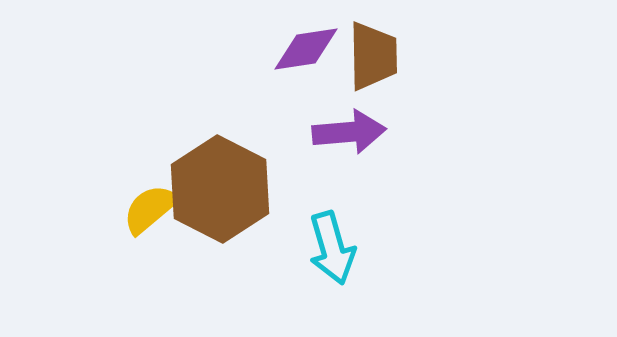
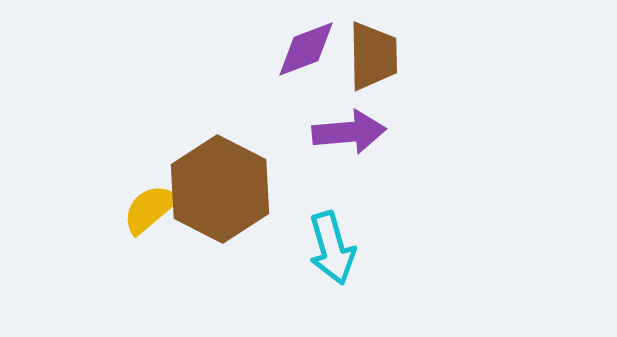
purple diamond: rotated 12 degrees counterclockwise
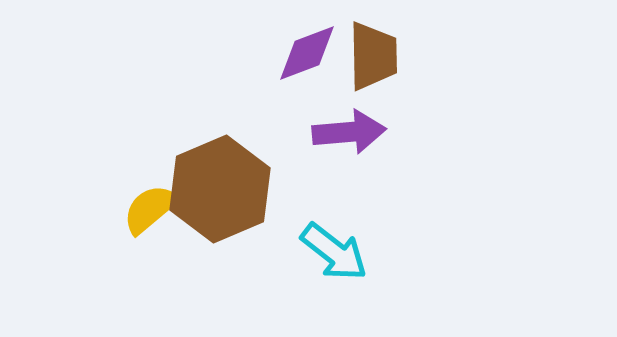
purple diamond: moved 1 px right, 4 px down
brown hexagon: rotated 10 degrees clockwise
cyan arrow: moved 2 px right, 4 px down; rotated 36 degrees counterclockwise
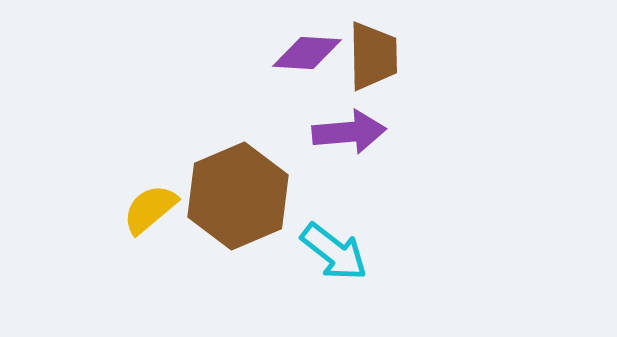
purple diamond: rotated 24 degrees clockwise
brown hexagon: moved 18 px right, 7 px down
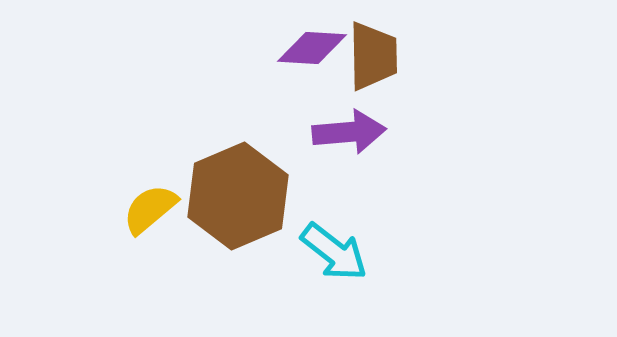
purple diamond: moved 5 px right, 5 px up
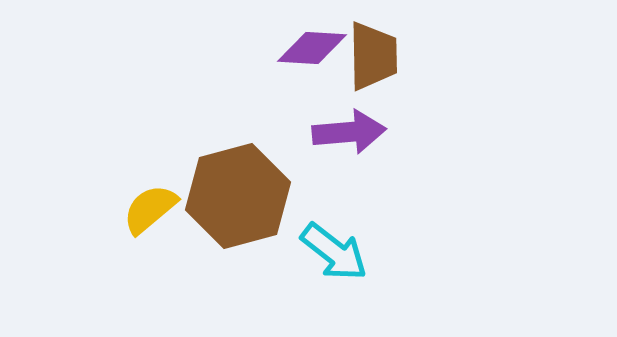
brown hexagon: rotated 8 degrees clockwise
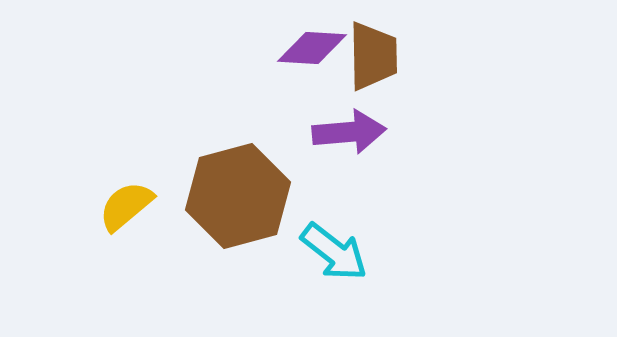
yellow semicircle: moved 24 px left, 3 px up
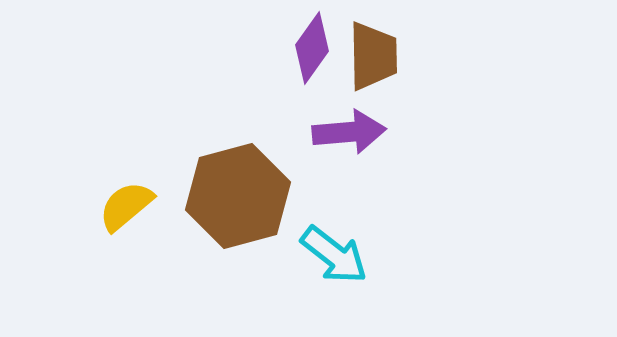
purple diamond: rotated 58 degrees counterclockwise
cyan arrow: moved 3 px down
